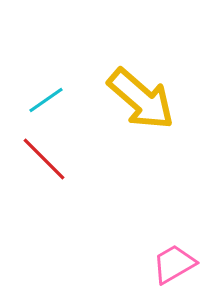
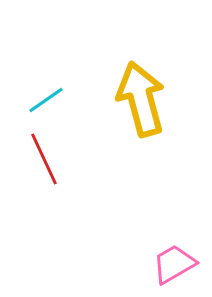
yellow arrow: rotated 146 degrees counterclockwise
red line: rotated 20 degrees clockwise
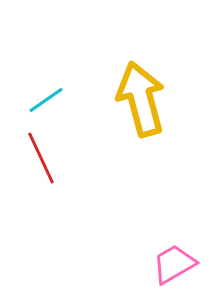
red line: moved 3 px left, 1 px up
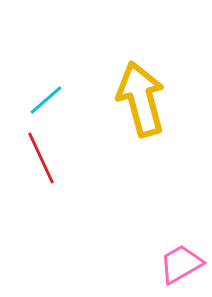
cyan line: rotated 6 degrees counterclockwise
pink trapezoid: moved 7 px right
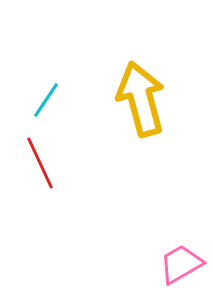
cyan line: rotated 15 degrees counterclockwise
red line: moved 1 px left, 5 px down
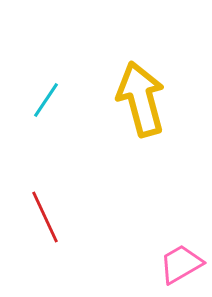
red line: moved 5 px right, 54 px down
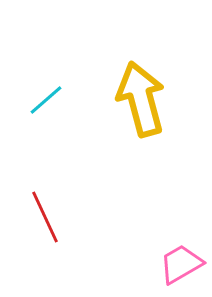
cyan line: rotated 15 degrees clockwise
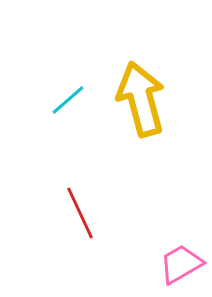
cyan line: moved 22 px right
red line: moved 35 px right, 4 px up
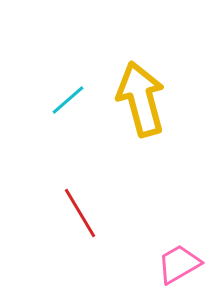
red line: rotated 6 degrees counterclockwise
pink trapezoid: moved 2 px left
